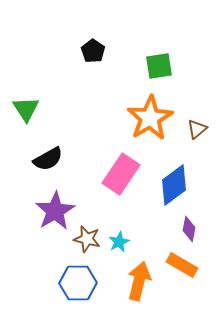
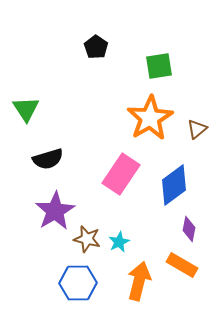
black pentagon: moved 3 px right, 4 px up
black semicircle: rotated 12 degrees clockwise
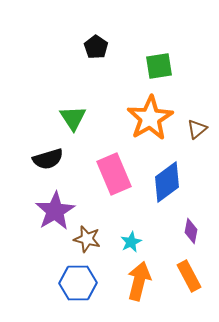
green triangle: moved 47 px right, 9 px down
pink rectangle: moved 7 px left; rotated 57 degrees counterclockwise
blue diamond: moved 7 px left, 3 px up
purple diamond: moved 2 px right, 2 px down
cyan star: moved 12 px right
orange rectangle: moved 7 px right, 11 px down; rotated 32 degrees clockwise
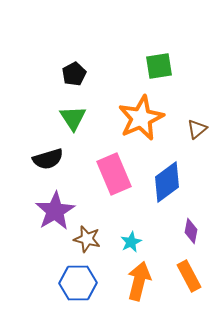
black pentagon: moved 22 px left, 27 px down; rotated 10 degrees clockwise
orange star: moved 9 px left; rotated 6 degrees clockwise
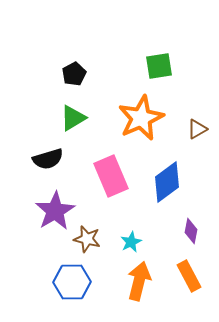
green triangle: rotated 32 degrees clockwise
brown triangle: rotated 10 degrees clockwise
pink rectangle: moved 3 px left, 2 px down
blue hexagon: moved 6 px left, 1 px up
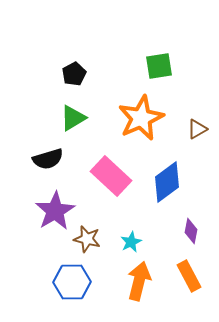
pink rectangle: rotated 24 degrees counterclockwise
